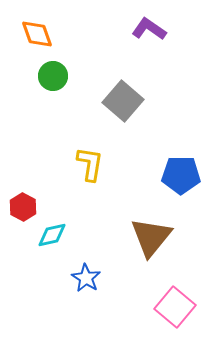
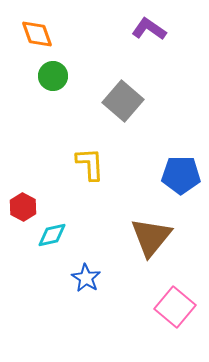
yellow L-shape: rotated 12 degrees counterclockwise
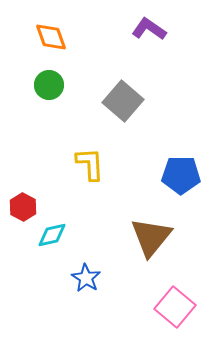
orange diamond: moved 14 px right, 3 px down
green circle: moved 4 px left, 9 px down
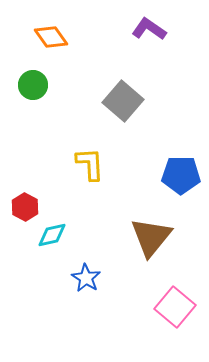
orange diamond: rotated 16 degrees counterclockwise
green circle: moved 16 px left
red hexagon: moved 2 px right
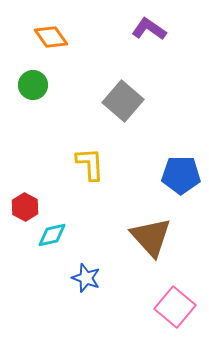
brown triangle: rotated 21 degrees counterclockwise
blue star: rotated 12 degrees counterclockwise
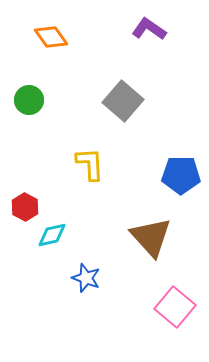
green circle: moved 4 px left, 15 px down
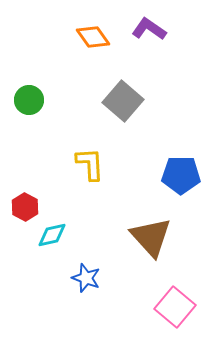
orange diamond: moved 42 px right
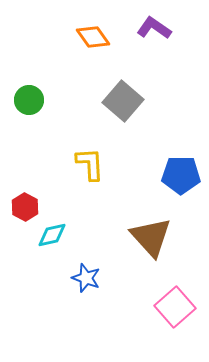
purple L-shape: moved 5 px right, 1 px up
pink square: rotated 9 degrees clockwise
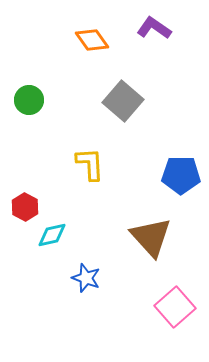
orange diamond: moved 1 px left, 3 px down
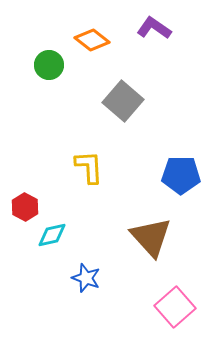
orange diamond: rotated 16 degrees counterclockwise
green circle: moved 20 px right, 35 px up
yellow L-shape: moved 1 px left, 3 px down
